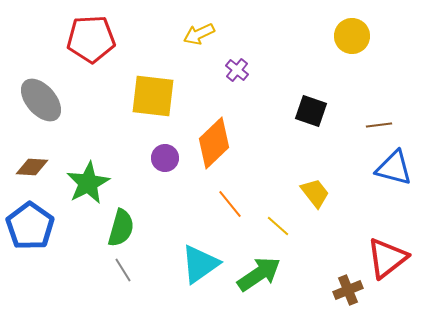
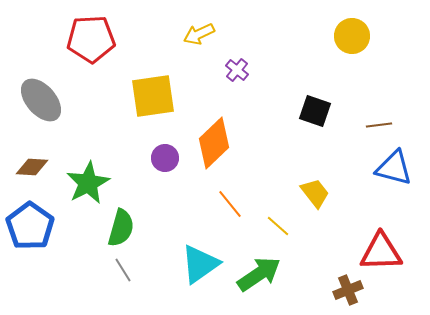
yellow square: rotated 15 degrees counterclockwise
black square: moved 4 px right
red triangle: moved 6 px left, 6 px up; rotated 36 degrees clockwise
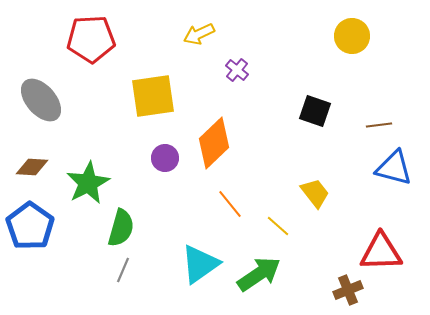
gray line: rotated 55 degrees clockwise
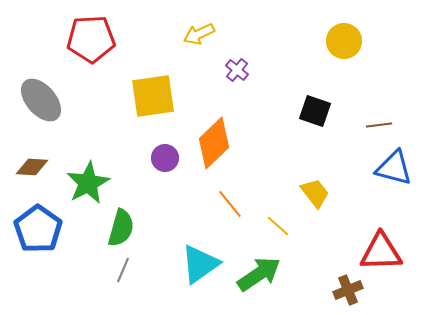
yellow circle: moved 8 px left, 5 px down
blue pentagon: moved 8 px right, 3 px down
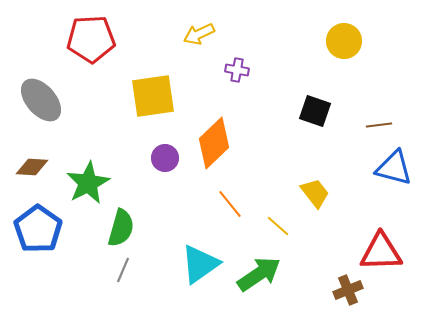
purple cross: rotated 30 degrees counterclockwise
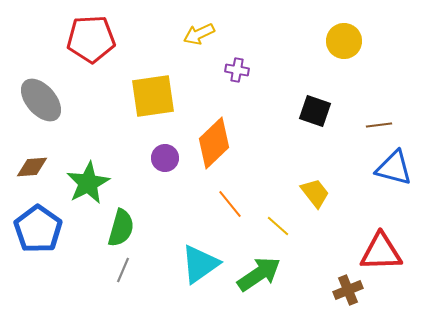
brown diamond: rotated 8 degrees counterclockwise
